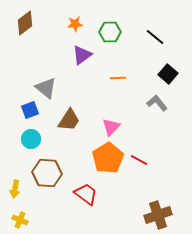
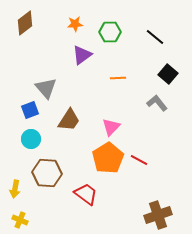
gray triangle: rotated 10 degrees clockwise
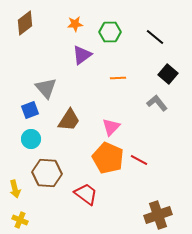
orange pentagon: rotated 16 degrees counterclockwise
yellow arrow: rotated 24 degrees counterclockwise
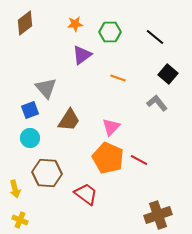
orange line: rotated 21 degrees clockwise
cyan circle: moved 1 px left, 1 px up
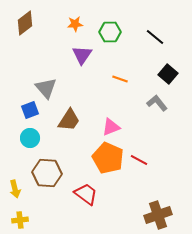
purple triangle: rotated 20 degrees counterclockwise
orange line: moved 2 px right, 1 px down
pink triangle: rotated 24 degrees clockwise
yellow cross: rotated 28 degrees counterclockwise
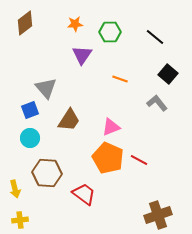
red trapezoid: moved 2 px left
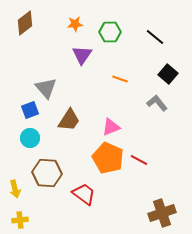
brown cross: moved 4 px right, 2 px up
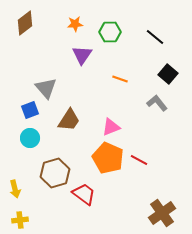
brown hexagon: moved 8 px right; rotated 20 degrees counterclockwise
brown cross: rotated 16 degrees counterclockwise
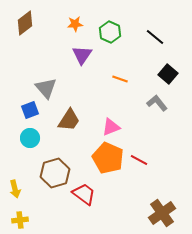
green hexagon: rotated 25 degrees clockwise
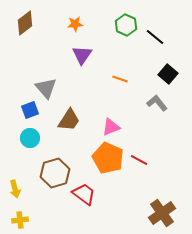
green hexagon: moved 16 px right, 7 px up
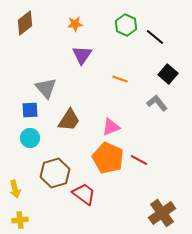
blue square: rotated 18 degrees clockwise
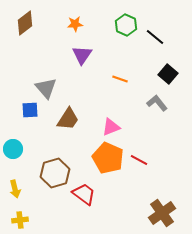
brown trapezoid: moved 1 px left, 1 px up
cyan circle: moved 17 px left, 11 px down
